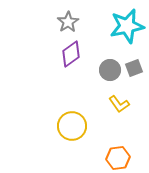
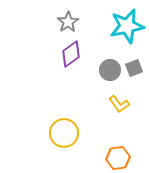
yellow circle: moved 8 px left, 7 px down
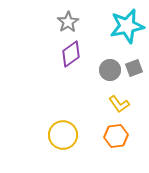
yellow circle: moved 1 px left, 2 px down
orange hexagon: moved 2 px left, 22 px up
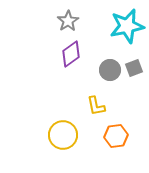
gray star: moved 1 px up
yellow L-shape: moved 23 px left, 2 px down; rotated 25 degrees clockwise
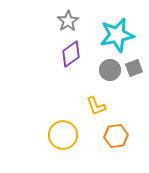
cyan star: moved 10 px left, 9 px down
yellow L-shape: rotated 10 degrees counterclockwise
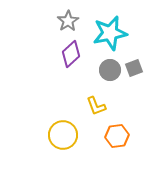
cyan star: moved 7 px left, 2 px up
purple diamond: rotated 8 degrees counterclockwise
orange hexagon: moved 1 px right
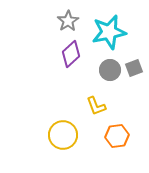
cyan star: moved 1 px left, 1 px up
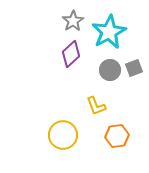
gray star: moved 5 px right
cyan star: rotated 16 degrees counterclockwise
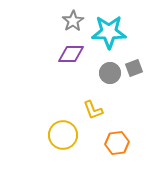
cyan star: rotated 28 degrees clockwise
purple diamond: rotated 44 degrees clockwise
gray circle: moved 3 px down
yellow L-shape: moved 3 px left, 4 px down
orange hexagon: moved 7 px down
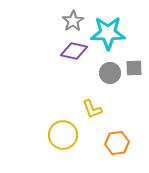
cyan star: moved 1 px left, 1 px down
purple diamond: moved 3 px right, 3 px up; rotated 12 degrees clockwise
gray square: rotated 18 degrees clockwise
yellow L-shape: moved 1 px left, 1 px up
